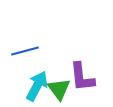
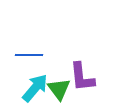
blue line: moved 4 px right, 4 px down; rotated 16 degrees clockwise
cyan arrow: moved 2 px left, 2 px down; rotated 12 degrees clockwise
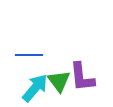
green triangle: moved 8 px up
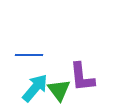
green triangle: moved 9 px down
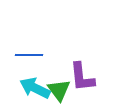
cyan arrow: rotated 104 degrees counterclockwise
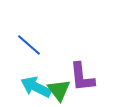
blue line: moved 10 px up; rotated 40 degrees clockwise
cyan arrow: moved 1 px right, 1 px up
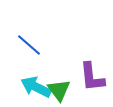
purple L-shape: moved 10 px right
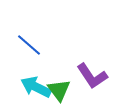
purple L-shape: moved 1 px up; rotated 28 degrees counterclockwise
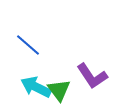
blue line: moved 1 px left
